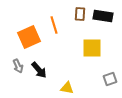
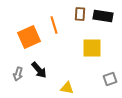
gray arrow: moved 8 px down; rotated 40 degrees clockwise
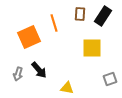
black rectangle: rotated 66 degrees counterclockwise
orange line: moved 2 px up
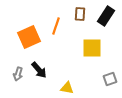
black rectangle: moved 3 px right
orange line: moved 2 px right, 3 px down; rotated 36 degrees clockwise
